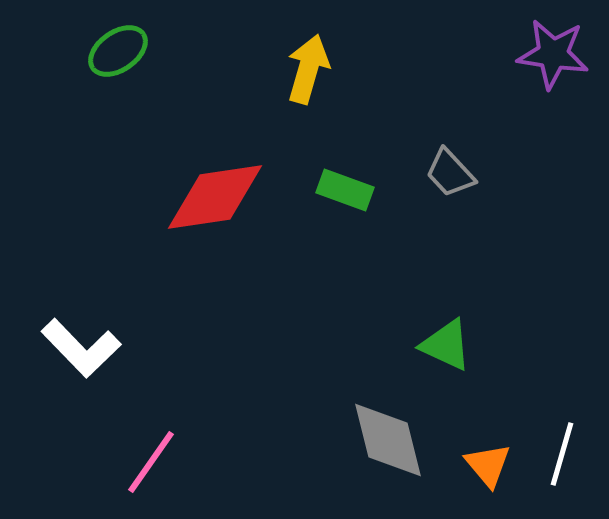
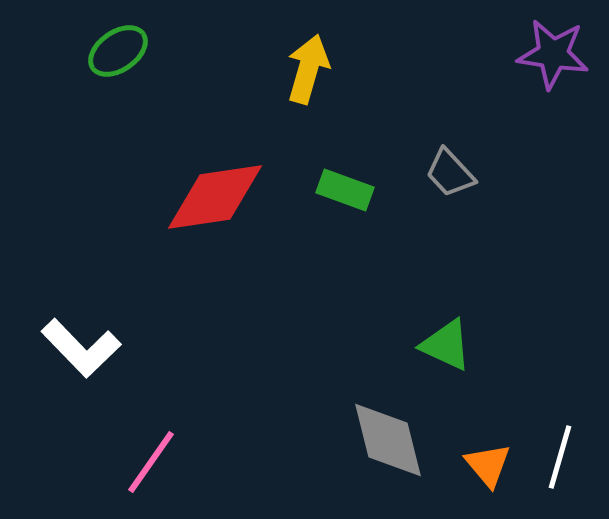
white line: moved 2 px left, 3 px down
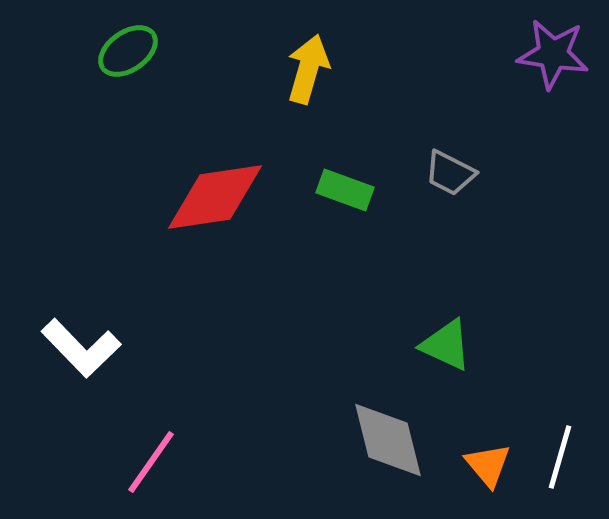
green ellipse: moved 10 px right
gray trapezoid: rotated 20 degrees counterclockwise
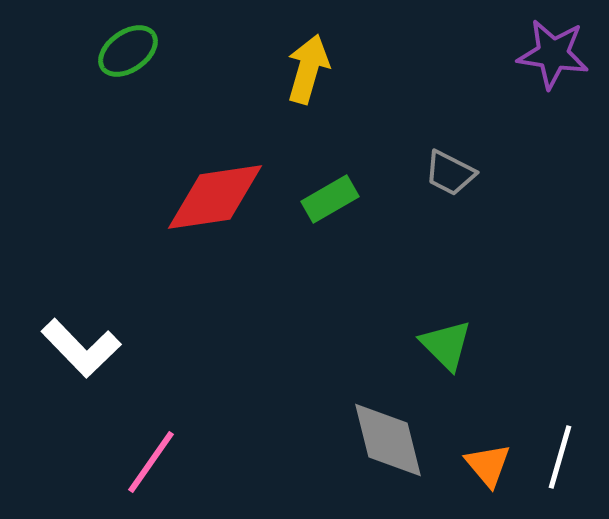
green rectangle: moved 15 px left, 9 px down; rotated 50 degrees counterclockwise
green triangle: rotated 20 degrees clockwise
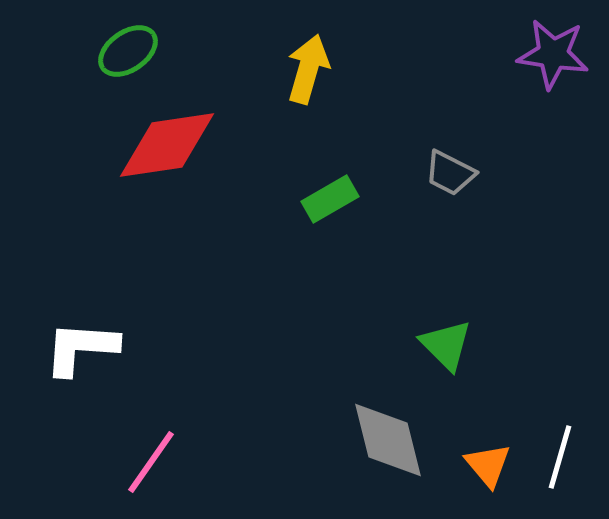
red diamond: moved 48 px left, 52 px up
white L-shape: rotated 138 degrees clockwise
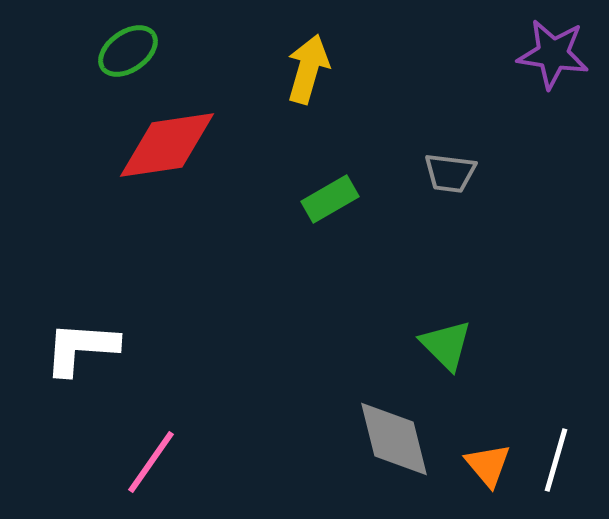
gray trapezoid: rotated 20 degrees counterclockwise
gray diamond: moved 6 px right, 1 px up
white line: moved 4 px left, 3 px down
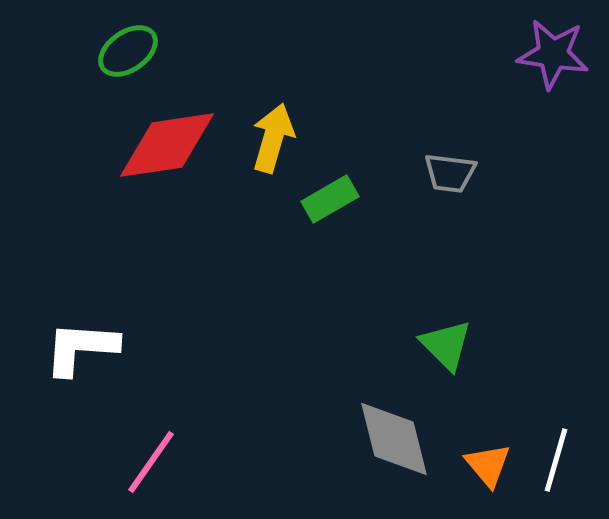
yellow arrow: moved 35 px left, 69 px down
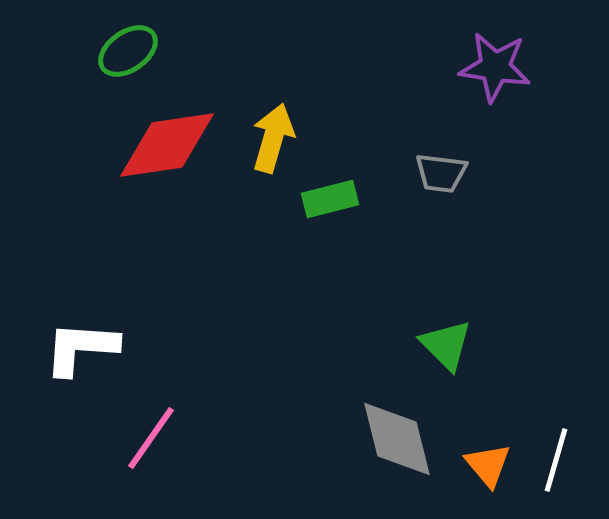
purple star: moved 58 px left, 13 px down
gray trapezoid: moved 9 px left
green rectangle: rotated 16 degrees clockwise
gray diamond: moved 3 px right
pink line: moved 24 px up
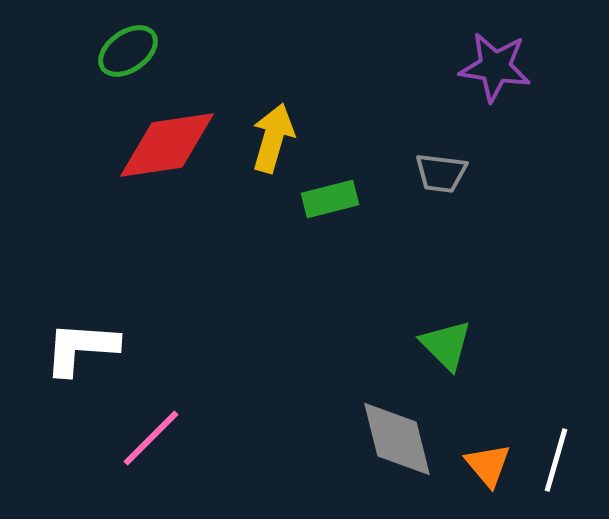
pink line: rotated 10 degrees clockwise
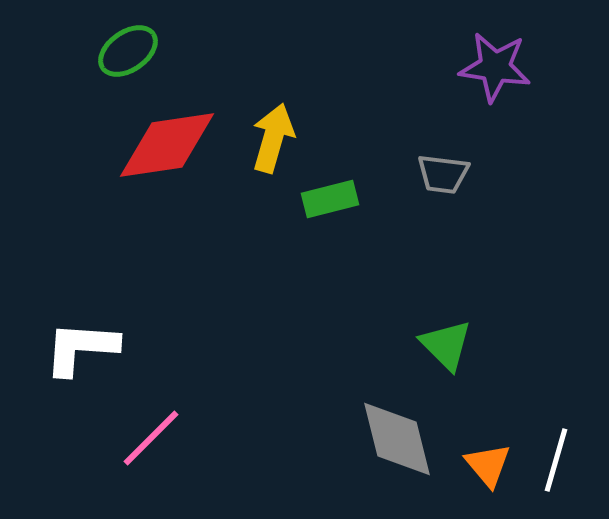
gray trapezoid: moved 2 px right, 1 px down
